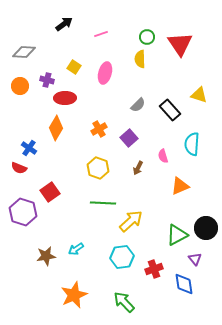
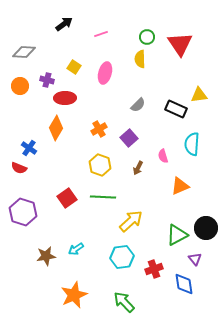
yellow triangle: rotated 24 degrees counterclockwise
black rectangle: moved 6 px right, 1 px up; rotated 25 degrees counterclockwise
yellow hexagon: moved 2 px right, 3 px up
red square: moved 17 px right, 6 px down
green line: moved 6 px up
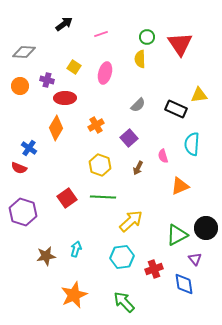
orange cross: moved 3 px left, 4 px up
cyan arrow: rotated 140 degrees clockwise
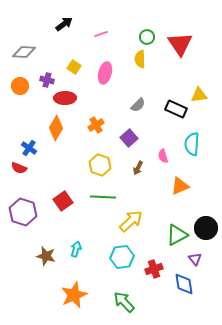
red square: moved 4 px left, 3 px down
brown star: rotated 24 degrees clockwise
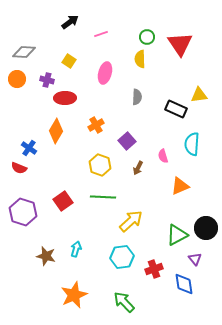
black arrow: moved 6 px right, 2 px up
yellow square: moved 5 px left, 6 px up
orange circle: moved 3 px left, 7 px up
gray semicircle: moved 1 px left, 8 px up; rotated 42 degrees counterclockwise
orange diamond: moved 3 px down
purple square: moved 2 px left, 3 px down
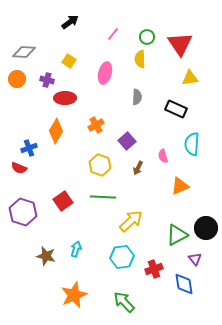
pink line: moved 12 px right; rotated 32 degrees counterclockwise
yellow triangle: moved 9 px left, 17 px up
blue cross: rotated 35 degrees clockwise
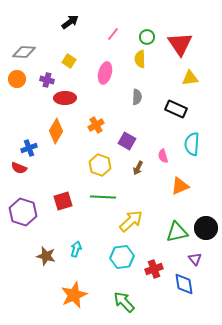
purple square: rotated 18 degrees counterclockwise
red square: rotated 18 degrees clockwise
green triangle: moved 3 px up; rotated 15 degrees clockwise
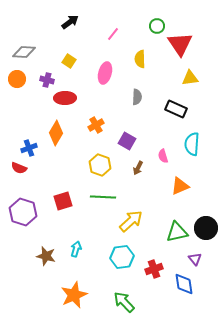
green circle: moved 10 px right, 11 px up
orange diamond: moved 2 px down
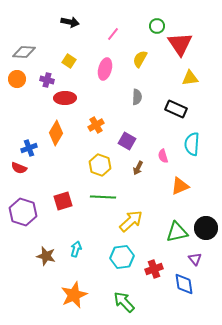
black arrow: rotated 48 degrees clockwise
yellow semicircle: rotated 30 degrees clockwise
pink ellipse: moved 4 px up
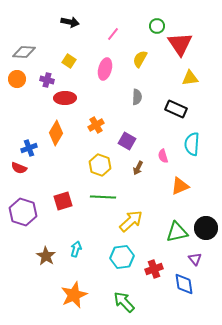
brown star: rotated 18 degrees clockwise
